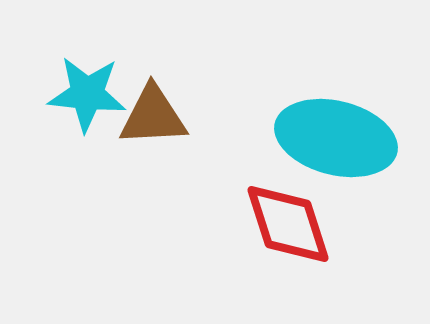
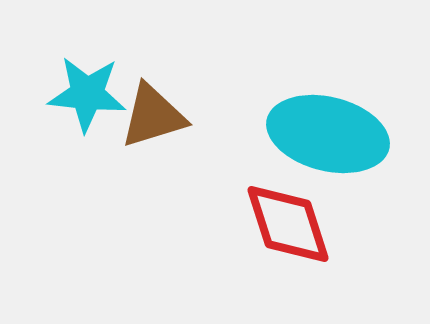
brown triangle: rotated 14 degrees counterclockwise
cyan ellipse: moved 8 px left, 4 px up
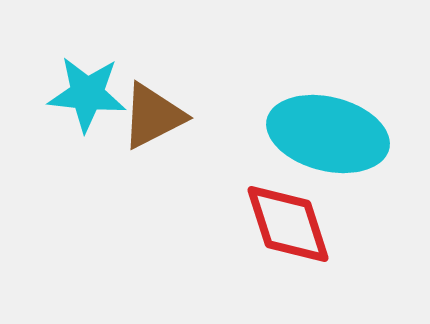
brown triangle: rotated 10 degrees counterclockwise
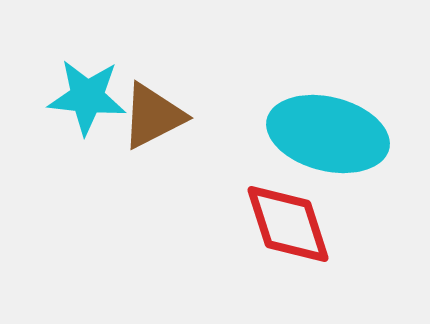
cyan star: moved 3 px down
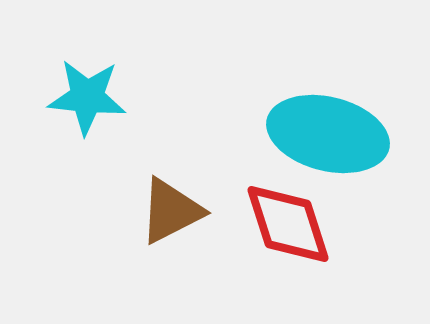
brown triangle: moved 18 px right, 95 px down
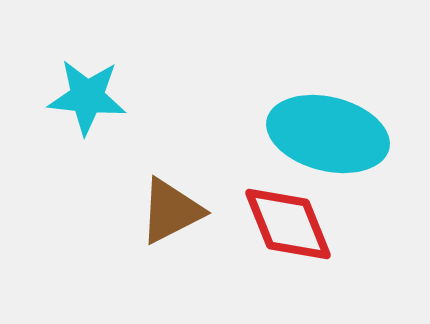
red diamond: rotated 4 degrees counterclockwise
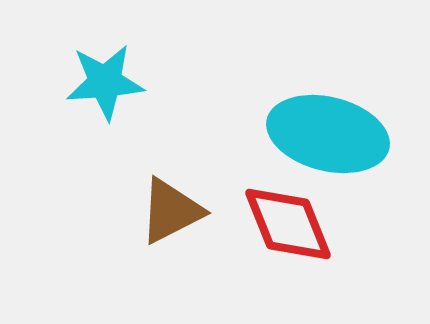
cyan star: moved 18 px right, 15 px up; rotated 10 degrees counterclockwise
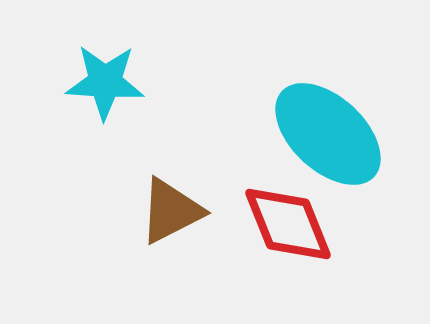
cyan star: rotated 8 degrees clockwise
cyan ellipse: rotated 29 degrees clockwise
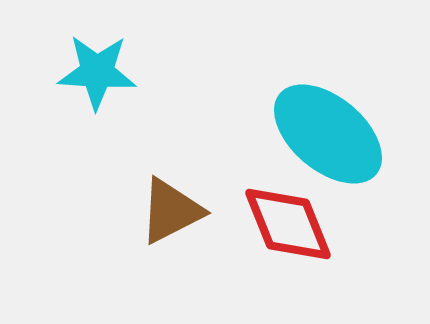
cyan star: moved 8 px left, 10 px up
cyan ellipse: rotated 3 degrees counterclockwise
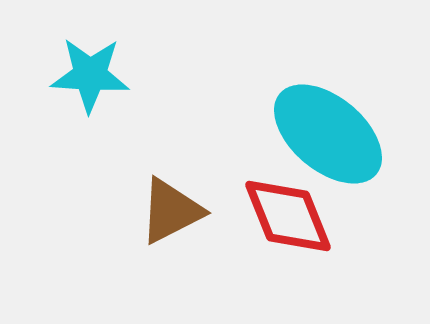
cyan star: moved 7 px left, 3 px down
red diamond: moved 8 px up
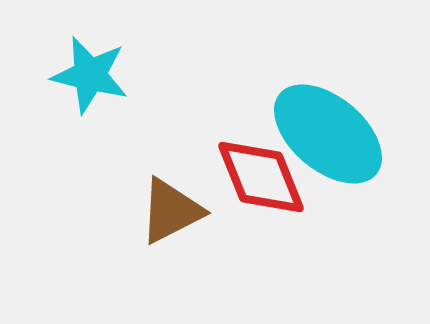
cyan star: rotated 10 degrees clockwise
red diamond: moved 27 px left, 39 px up
